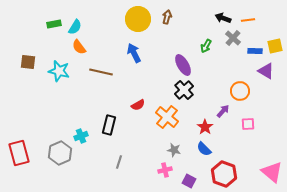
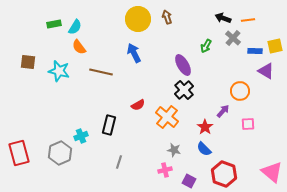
brown arrow: rotated 32 degrees counterclockwise
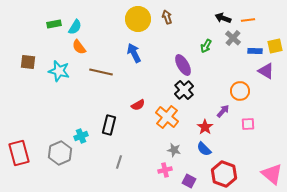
pink triangle: moved 2 px down
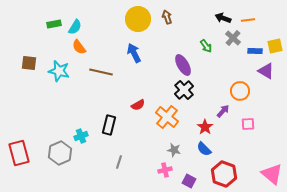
green arrow: rotated 64 degrees counterclockwise
brown square: moved 1 px right, 1 px down
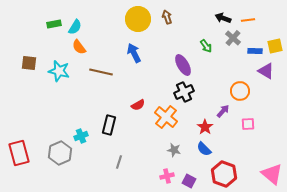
black cross: moved 2 px down; rotated 18 degrees clockwise
orange cross: moved 1 px left
pink cross: moved 2 px right, 6 px down
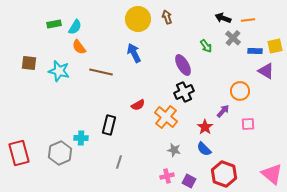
cyan cross: moved 2 px down; rotated 24 degrees clockwise
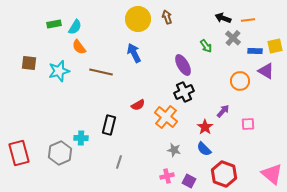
cyan star: rotated 30 degrees counterclockwise
orange circle: moved 10 px up
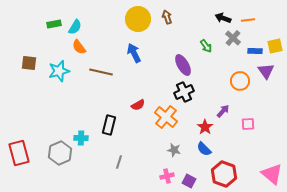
purple triangle: rotated 24 degrees clockwise
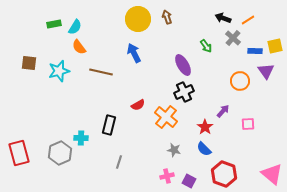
orange line: rotated 24 degrees counterclockwise
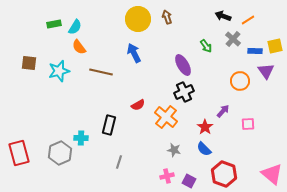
black arrow: moved 2 px up
gray cross: moved 1 px down
